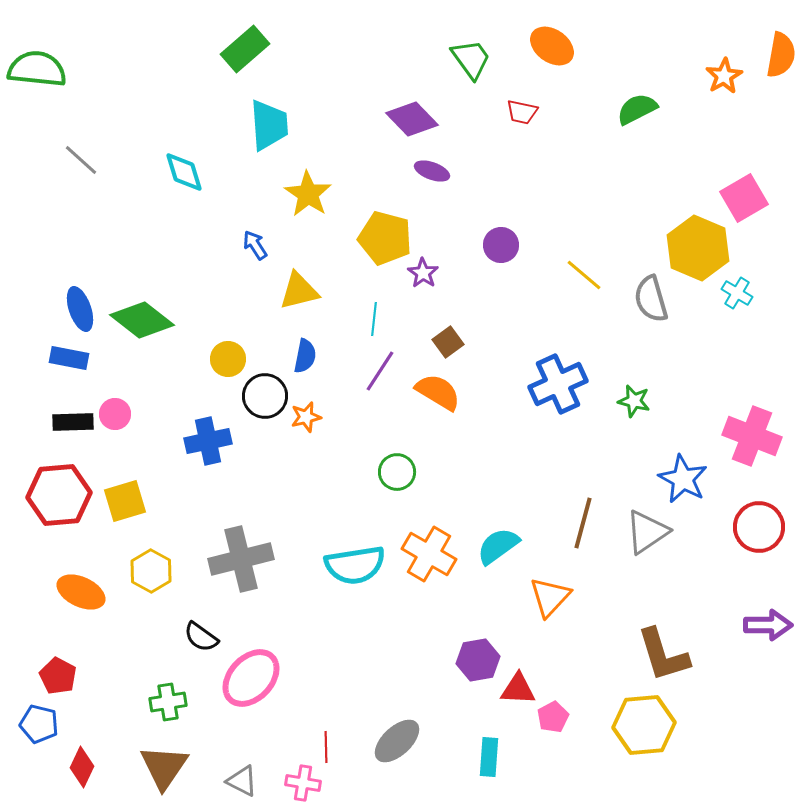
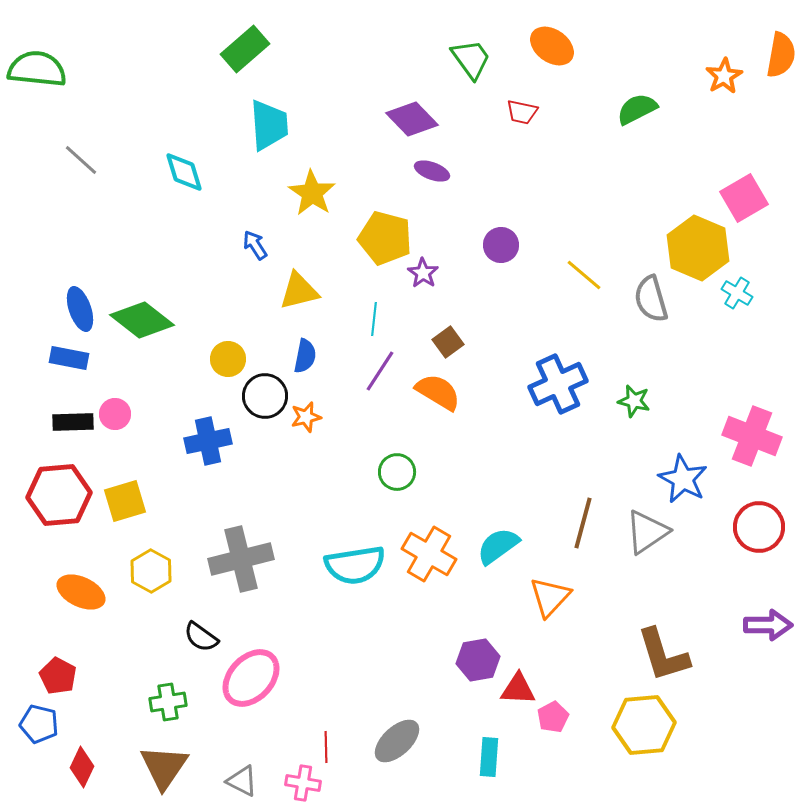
yellow star at (308, 194): moved 4 px right, 1 px up
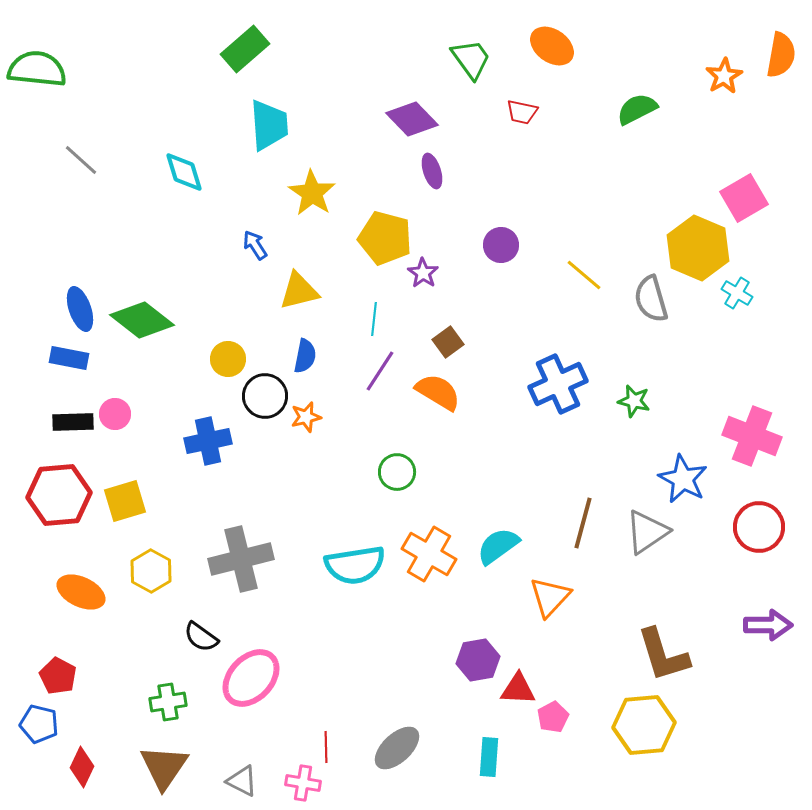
purple ellipse at (432, 171): rotated 52 degrees clockwise
gray ellipse at (397, 741): moved 7 px down
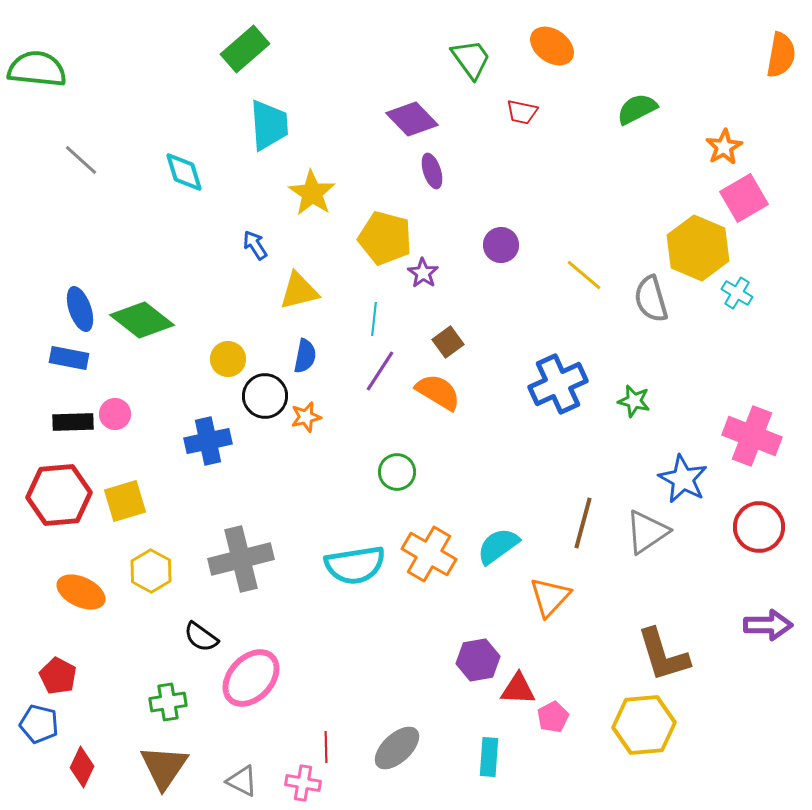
orange star at (724, 76): moved 71 px down
